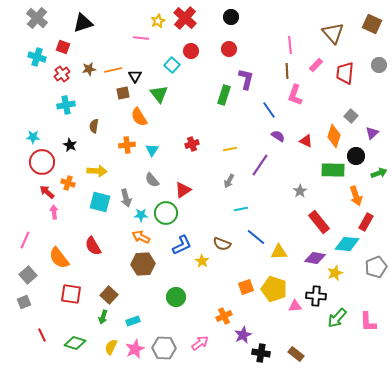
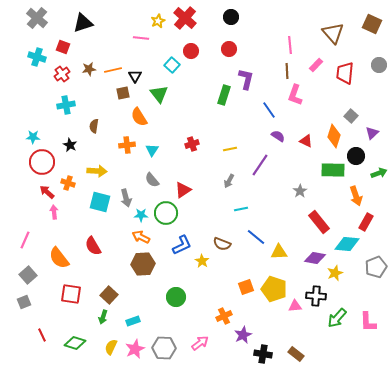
black cross at (261, 353): moved 2 px right, 1 px down
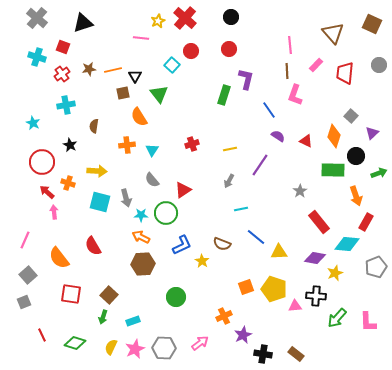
cyan star at (33, 137): moved 14 px up; rotated 24 degrees clockwise
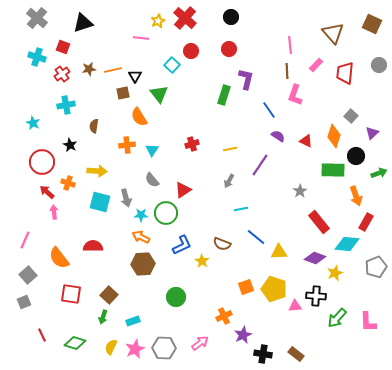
red semicircle at (93, 246): rotated 120 degrees clockwise
purple diamond at (315, 258): rotated 10 degrees clockwise
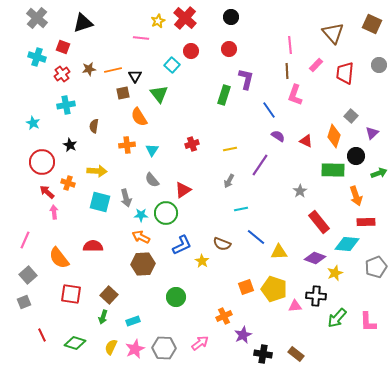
red rectangle at (366, 222): rotated 60 degrees clockwise
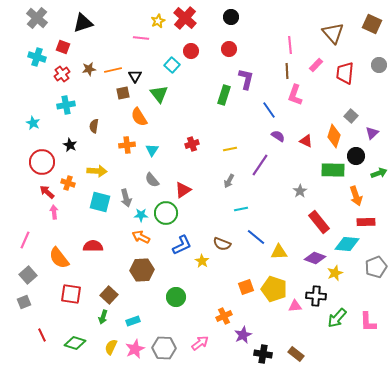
brown hexagon at (143, 264): moved 1 px left, 6 px down
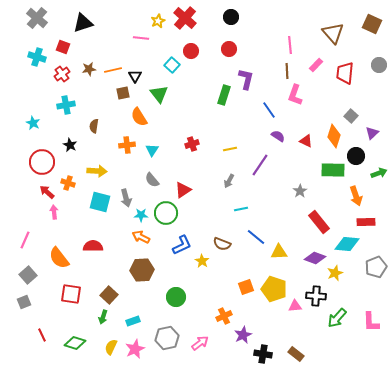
pink L-shape at (368, 322): moved 3 px right
gray hexagon at (164, 348): moved 3 px right, 10 px up; rotated 15 degrees counterclockwise
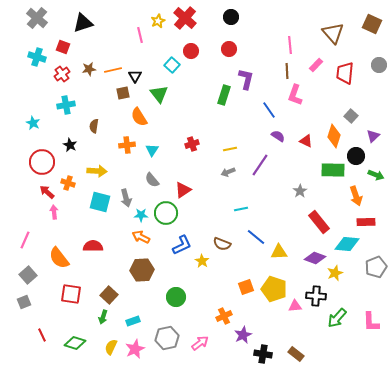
pink line at (141, 38): moved 1 px left, 3 px up; rotated 70 degrees clockwise
purple triangle at (372, 133): moved 1 px right, 3 px down
green arrow at (379, 173): moved 3 px left, 2 px down; rotated 42 degrees clockwise
gray arrow at (229, 181): moved 1 px left, 9 px up; rotated 40 degrees clockwise
